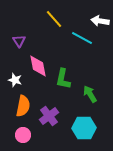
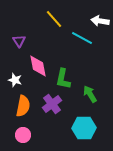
purple cross: moved 3 px right, 12 px up
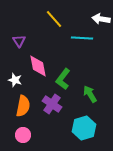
white arrow: moved 1 px right, 2 px up
cyan line: rotated 25 degrees counterclockwise
green L-shape: rotated 25 degrees clockwise
purple cross: rotated 18 degrees counterclockwise
cyan hexagon: rotated 15 degrees counterclockwise
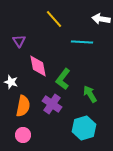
cyan line: moved 4 px down
white star: moved 4 px left, 2 px down
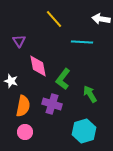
white star: moved 1 px up
purple cross: rotated 18 degrees counterclockwise
cyan hexagon: moved 3 px down
pink circle: moved 2 px right, 3 px up
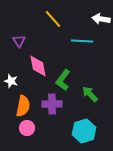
yellow line: moved 1 px left
cyan line: moved 1 px up
green L-shape: moved 1 px down
green arrow: rotated 12 degrees counterclockwise
purple cross: rotated 18 degrees counterclockwise
pink circle: moved 2 px right, 4 px up
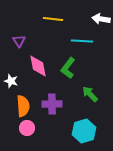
yellow line: rotated 42 degrees counterclockwise
green L-shape: moved 5 px right, 12 px up
orange semicircle: rotated 15 degrees counterclockwise
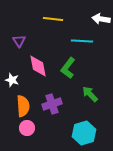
white star: moved 1 px right, 1 px up
purple cross: rotated 18 degrees counterclockwise
cyan hexagon: moved 2 px down
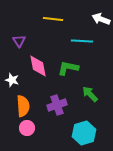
white arrow: rotated 12 degrees clockwise
green L-shape: rotated 65 degrees clockwise
purple cross: moved 5 px right, 1 px down
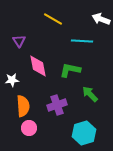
yellow line: rotated 24 degrees clockwise
green L-shape: moved 2 px right, 2 px down
white star: rotated 24 degrees counterclockwise
pink circle: moved 2 px right
